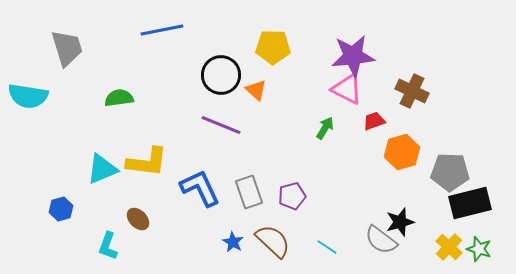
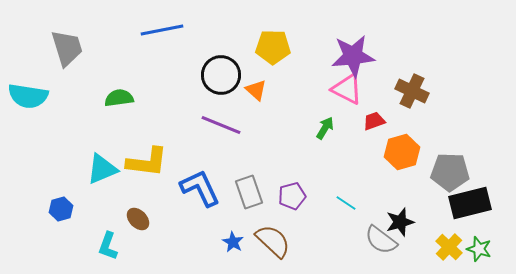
cyan line: moved 19 px right, 44 px up
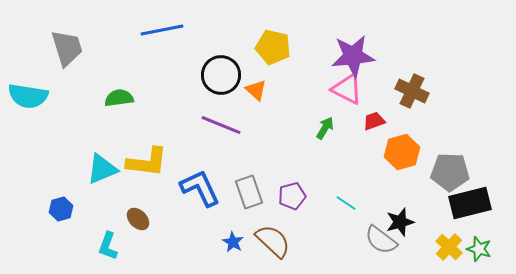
yellow pentagon: rotated 12 degrees clockwise
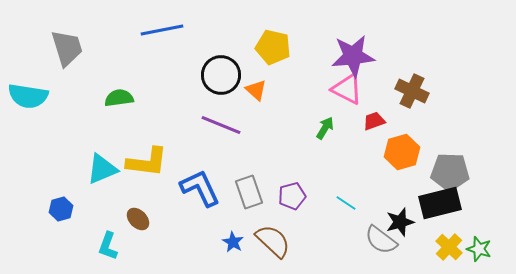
black rectangle: moved 30 px left
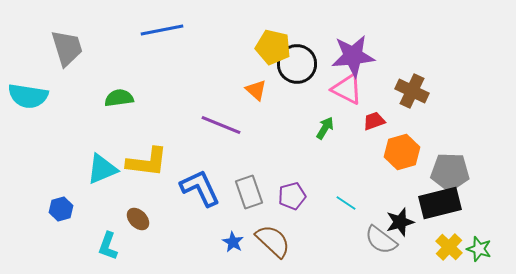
black circle: moved 76 px right, 11 px up
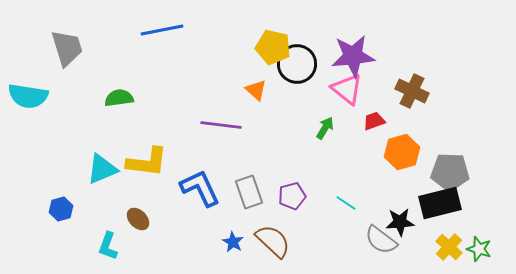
pink triangle: rotated 12 degrees clockwise
purple line: rotated 15 degrees counterclockwise
black star: rotated 12 degrees clockwise
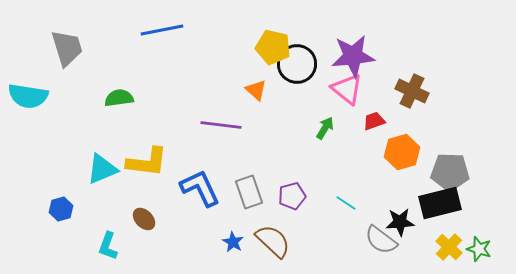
brown ellipse: moved 6 px right
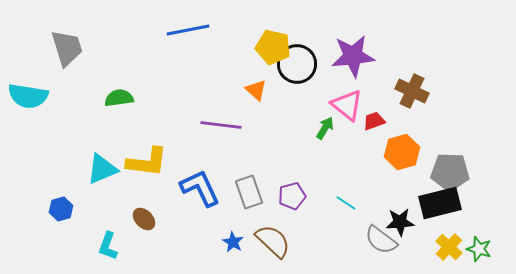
blue line: moved 26 px right
pink triangle: moved 16 px down
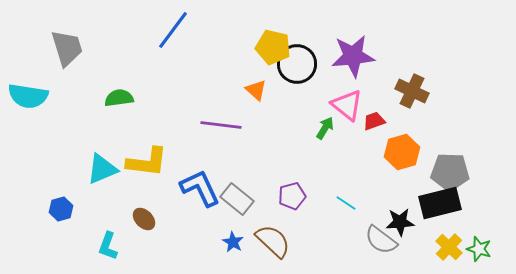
blue line: moved 15 px left; rotated 42 degrees counterclockwise
gray rectangle: moved 12 px left, 7 px down; rotated 32 degrees counterclockwise
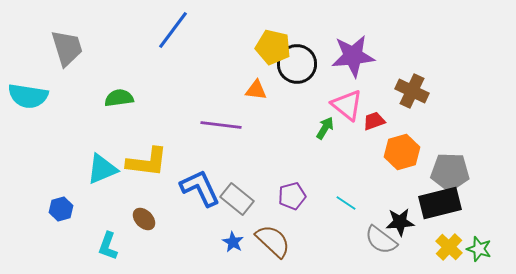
orange triangle: rotated 35 degrees counterclockwise
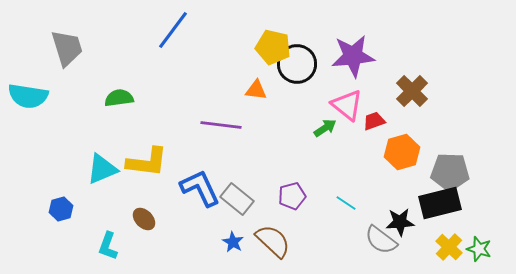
brown cross: rotated 20 degrees clockwise
green arrow: rotated 25 degrees clockwise
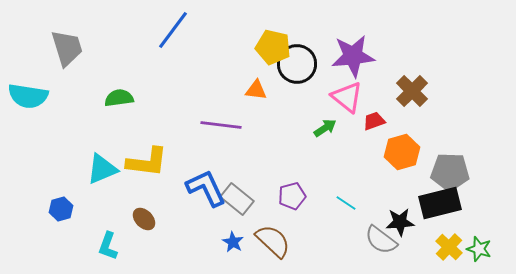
pink triangle: moved 8 px up
blue L-shape: moved 6 px right
